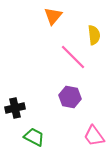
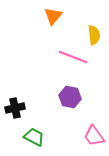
pink line: rotated 24 degrees counterclockwise
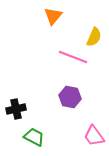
yellow semicircle: moved 2 px down; rotated 30 degrees clockwise
black cross: moved 1 px right, 1 px down
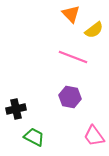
orange triangle: moved 18 px right, 2 px up; rotated 24 degrees counterclockwise
yellow semicircle: moved 7 px up; rotated 30 degrees clockwise
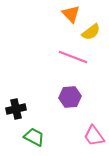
yellow semicircle: moved 3 px left, 2 px down
purple hexagon: rotated 15 degrees counterclockwise
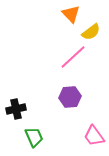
pink line: rotated 64 degrees counterclockwise
green trapezoid: rotated 40 degrees clockwise
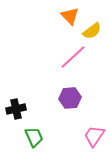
orange triangle: moved 1 px left, 2 px down
yellow semicircle: moved 1 px right, 1 px up
purple hexagon: moved 1 px down
pink trapezoid: rotated 70 degrees clockwise
